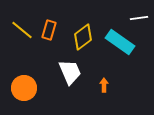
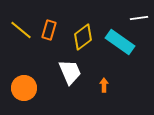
yellow line: moved 1 px left
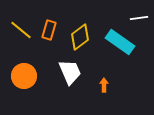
yellow diamond: moved 3 px left
orange circle: moved 12 px up
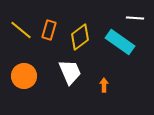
white line: moved 4 px left; rotated 12 degrees clockwise
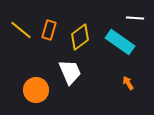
orange circle: moved 12 px right, 14 px down
orange arrow: moved 24 px right, 2 px up; rotated 32 degrees counterclockwise
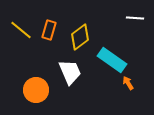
cyan rectangle: moved 8 px left, 18 px down
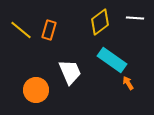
yellow diamond: moved 20 px right, 15 px up
